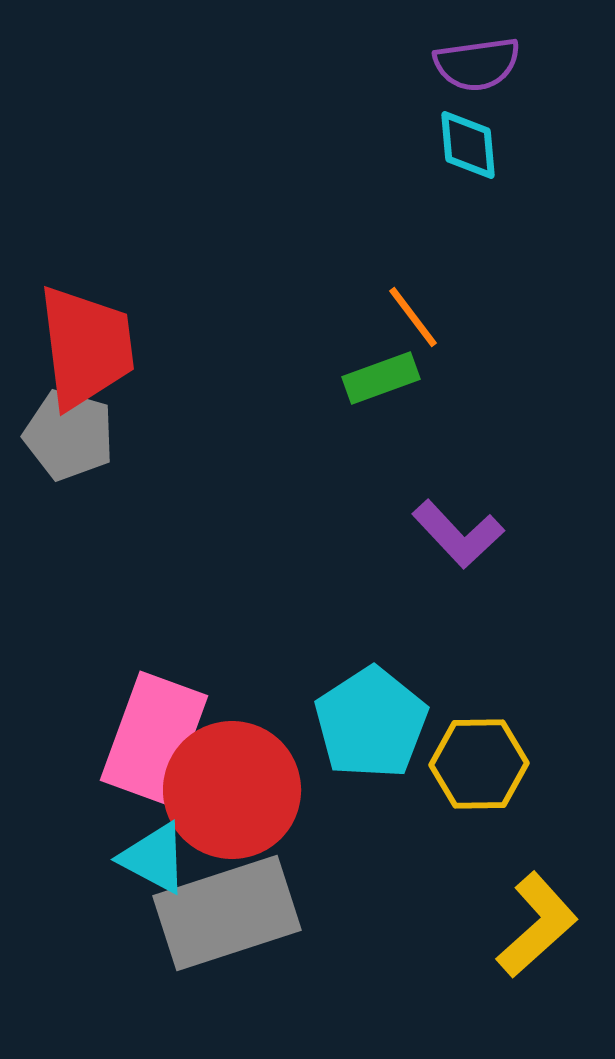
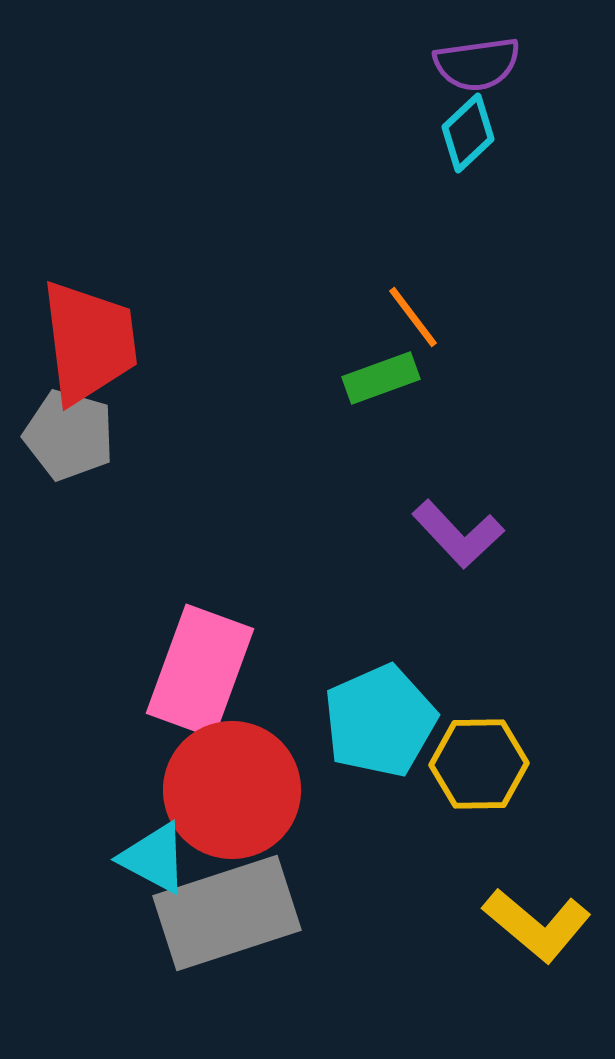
cyan diamond: moved 12 px up; rotated 52 degrees clockwise
red trapezoid: moved 3 px right, 5 px up
cyan pentagon: moved 9 px right, 2 px up; rotated 9 degrees clockwise
pink rectangle: moved 46 px right, 67 px up
yellow L-shape: rotated 82 degrees clockwise
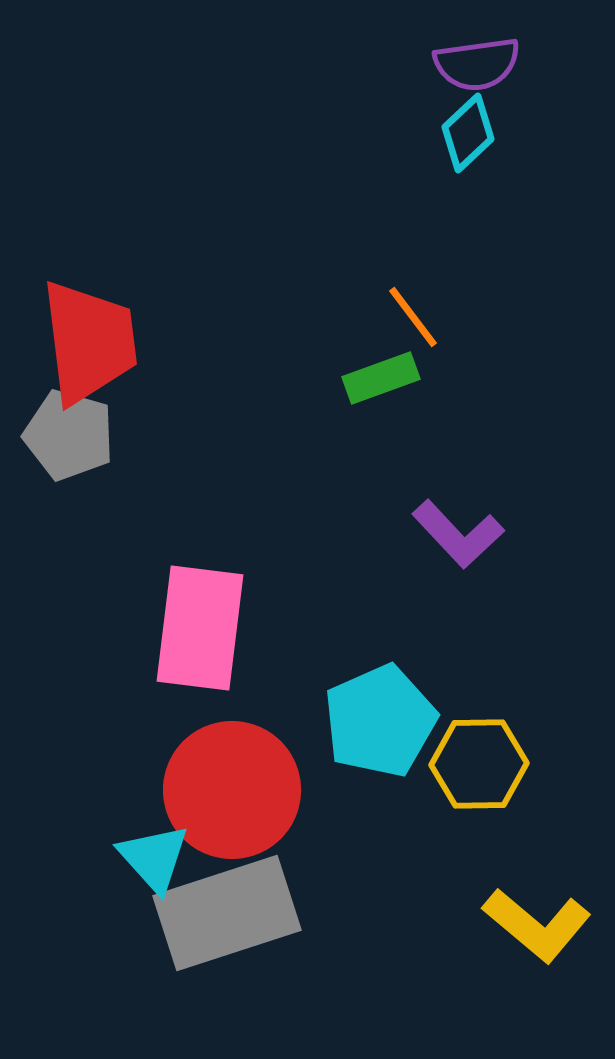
pink rectangle: moved 43 px up; rotated 13 degrees counterclockwise
cyan triangle: rotated 20 degrees clockwise
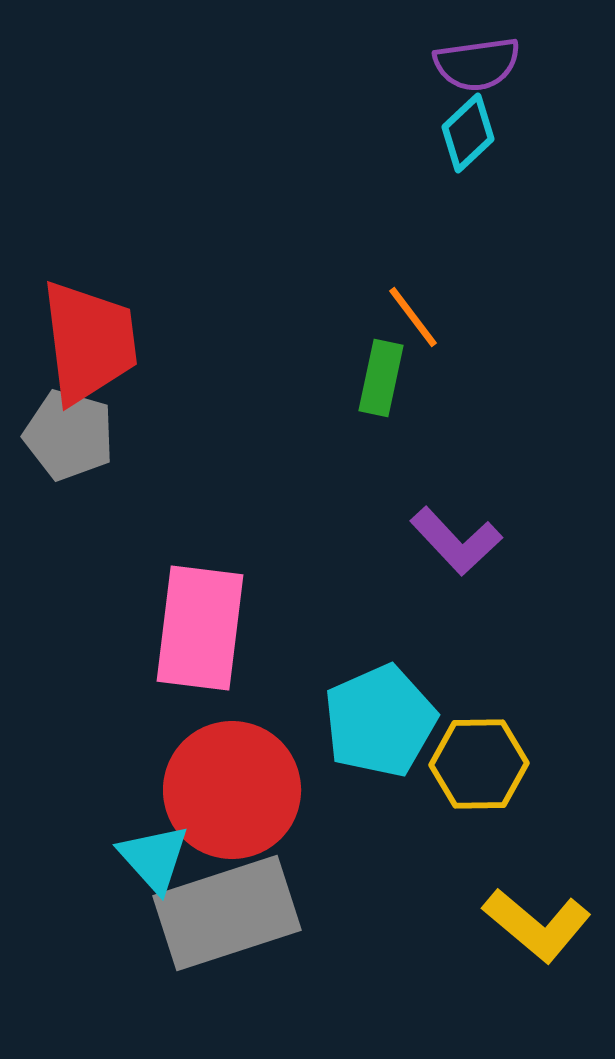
green rectangle: rotated 58 degrees counterclockwise
purple L-shape: moved 2 px left, 7 px down
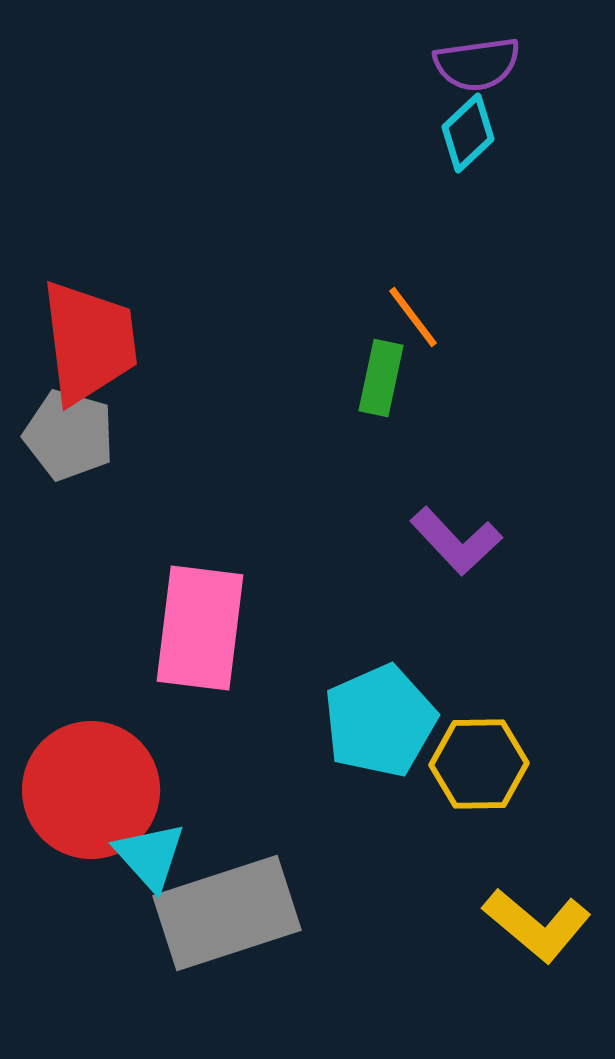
red circle: moved 141 px left
cyan triangle: moved 4 px left, 2 px up
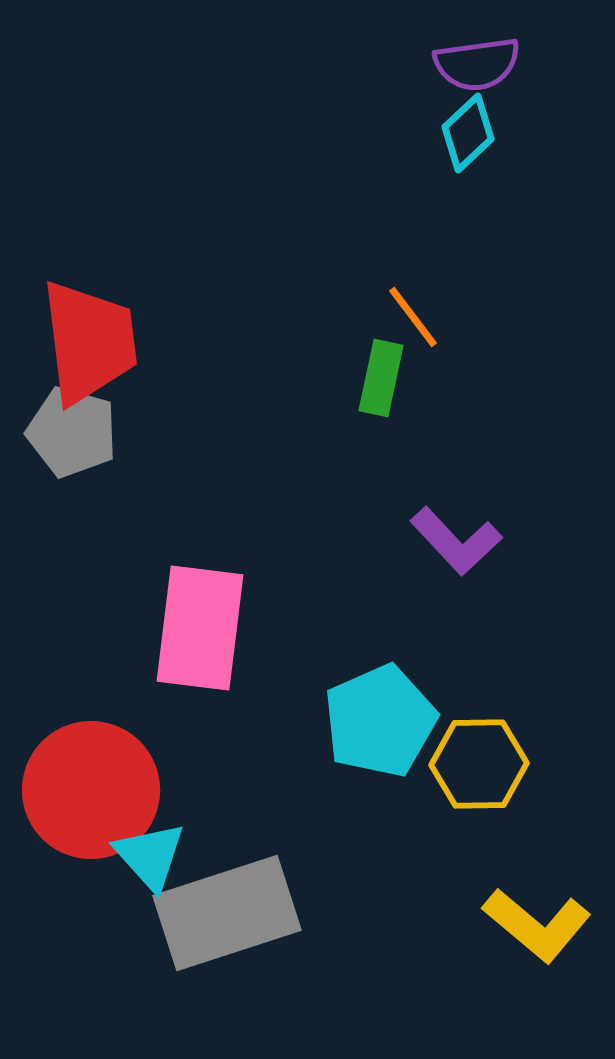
gray pentagon: moved 3 px right, 3 px up
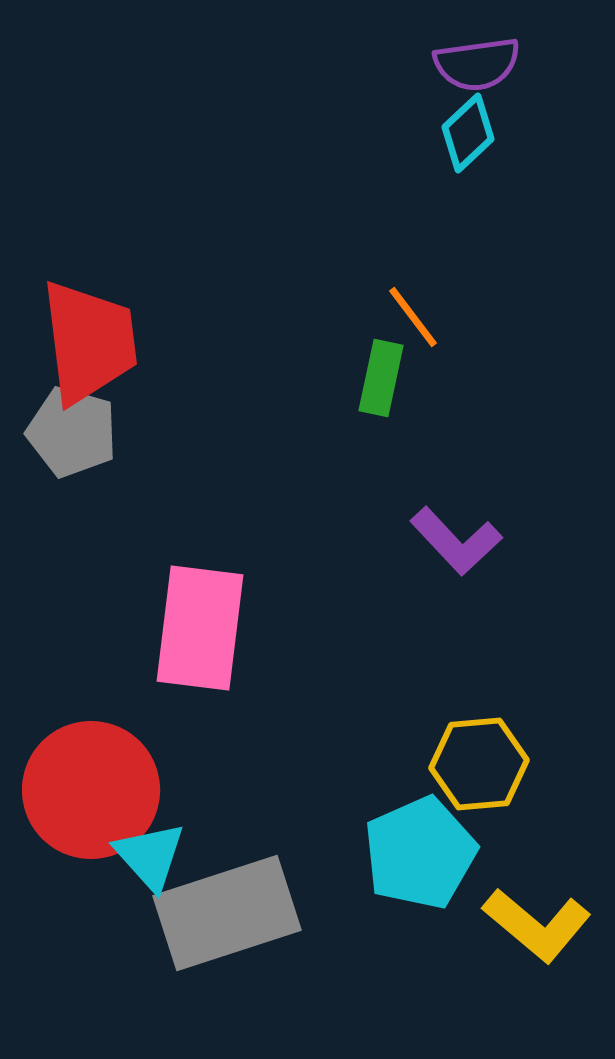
cyan pentagon: moved 40 px right, 132 px down
yellow hexagon: rotated 4 degrees counterclockwise
